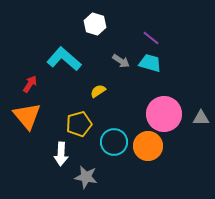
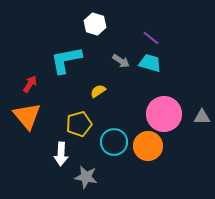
cyan L-shape: moved 2 px right, 1 px down; rotated 52 degrees counterclockwise
gray triangle: moved 1 px right, 1 px up
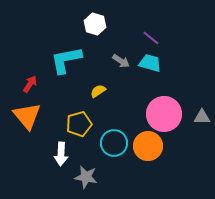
cyan circle: moved 1 px down
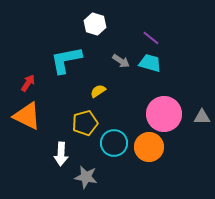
red arrow: moved 2 px left, 1 px up
orange triangle: rotated 24 degrees counterclockwise
yellow pentagon: moved 6 px right, 1 px up
orange circle: moved 1 px right, 1 px down
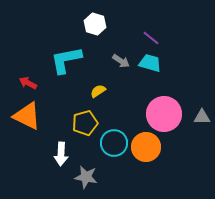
red arrow: rotated 96 degrees counterclockwise
orange circle: moved 3 px left
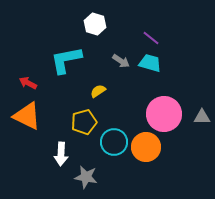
yellow pentagon: moved 1 px left, 1 px up
cyan circle: moved 1 px up
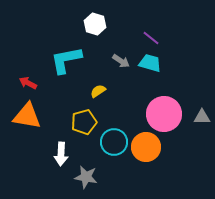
orange triangle: rotated 16 degrees counterclockwise
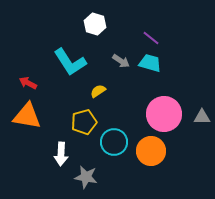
cyan L-shape: moved 4 px right, 2 px down; rotated 112 degrees counterclockwise
orange circle: moved 5 px right, 4 px down
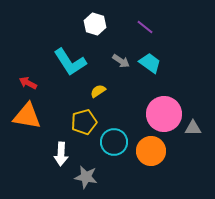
purple line: moved 6 px left, 11 px up
cyan trapezoid: rotated 20 degrees clockwise
gray triangle: moved 9 px left, 11 px down
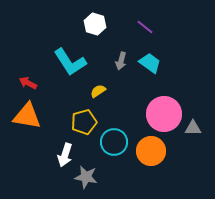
gray arrow: rotated 72 degrees clockwise
white arrow: moved 4 px right, 1 px down; rotated 15 degrees clockwise
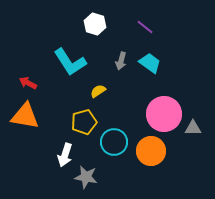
orange triangle: moved 2 px left
